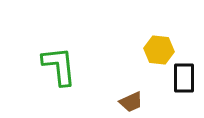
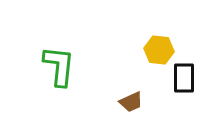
green L-shape: rotated 12 degrees clockwise
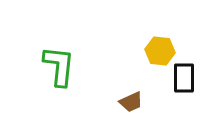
yellow hexagon: moved 1 px right, 1 px down
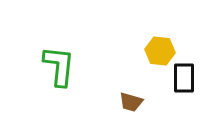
brown trapezoid: rotated 40 degrees clockwise
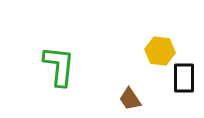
brown trapezoid: moved 1 px left, 3 px up; rotated 40 degrees clockwise
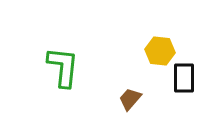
green L-shape: moved 4 px right, 1 px down
brown trapezoid: rotated 75 degrees clockwise
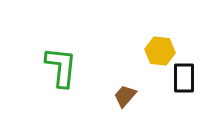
green L-shape: moved 2 px left
brown trapezoid: moved 5 px left, 3 px up
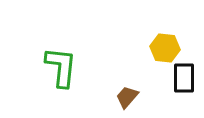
yellow hexagon: moved 5 px right, 3 px up
brown trapezoid: moved 2 px right, 1 px down
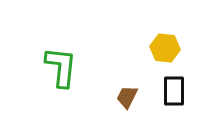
black rectangle: moved 10 px left, 13 px down
brown trapezoid: rotated 15 degrees counterclockwise
